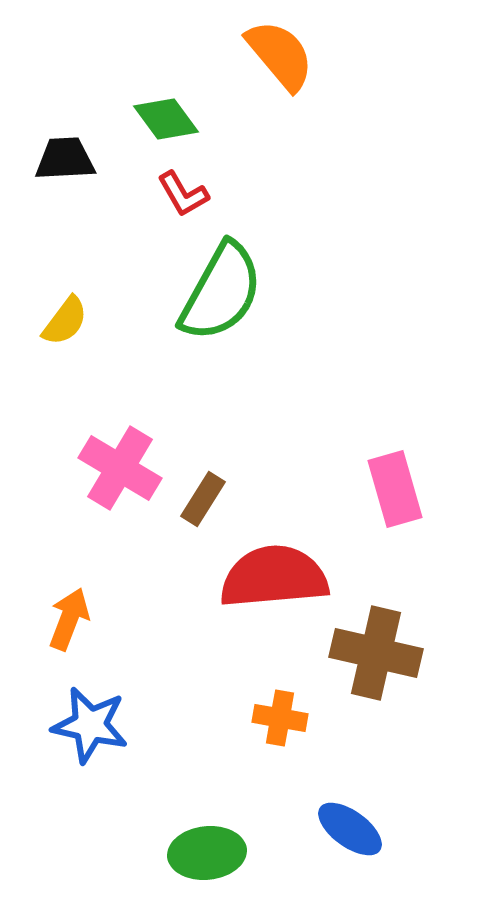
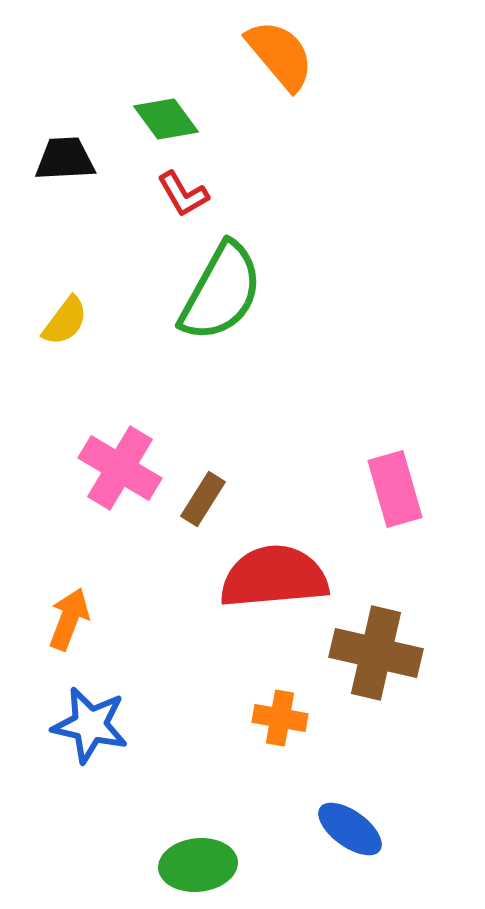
green ellipse: moved 9 px left, 12 px down
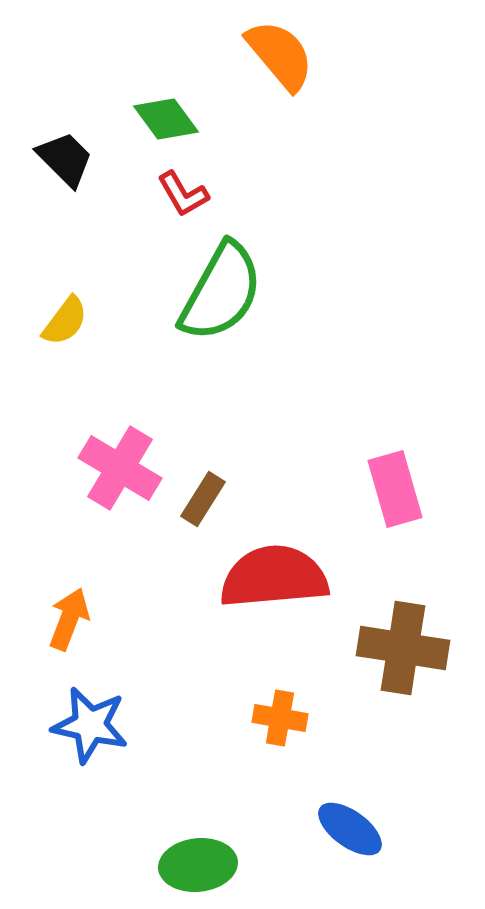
black trapezoid: rotated 48 degrees clockwise
brown cross: moved 27 px right, 5 px up; rotated 4 degrees counterclockwise
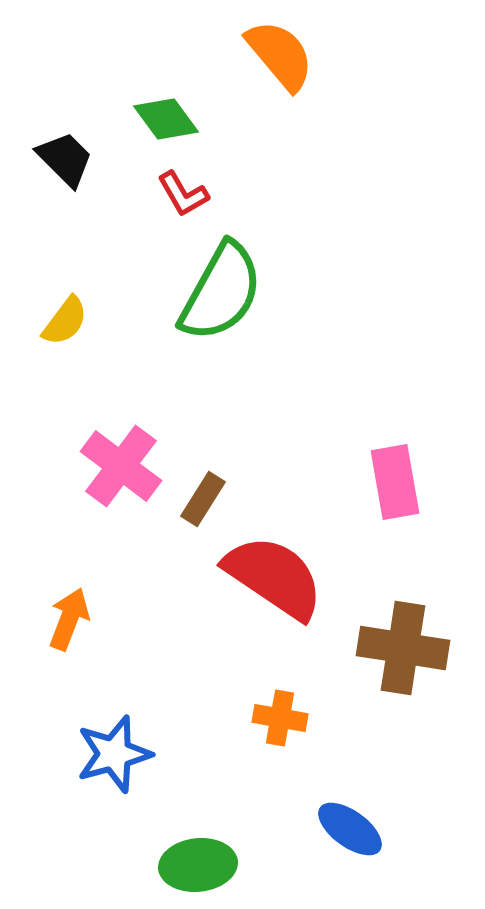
pink cross: moved 1 px right, 2 px up; rotated 6 degrees clockwise
pink rectangle: moved 7 px up; rotated 6 degrees clockwise
red semicircle: rotated 39 degrees clockwise
blue star: moved 24 px right, 29 px down; rotated 28 degrees counterclockwise
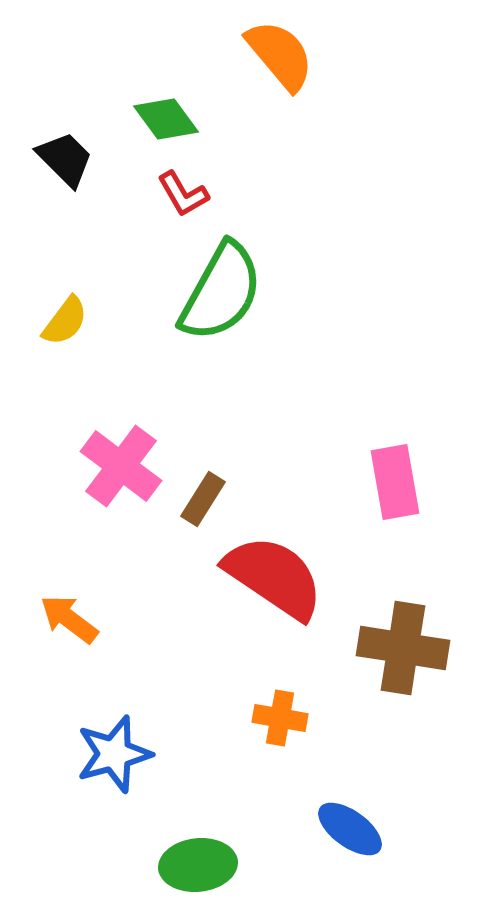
orange arrow: rotated 74 degrees counterclockwise
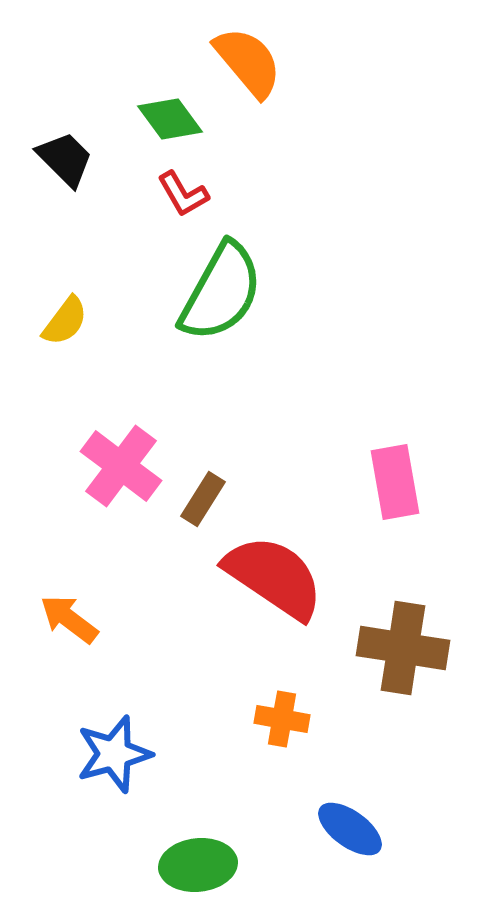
orange semicircle: moved 32 px left, 7 px down
green diamond: moved 4 px right
orange cross: moved 2 px right, 1 px down
